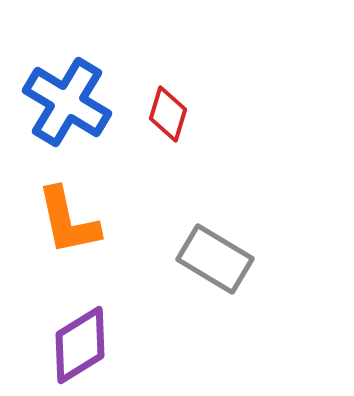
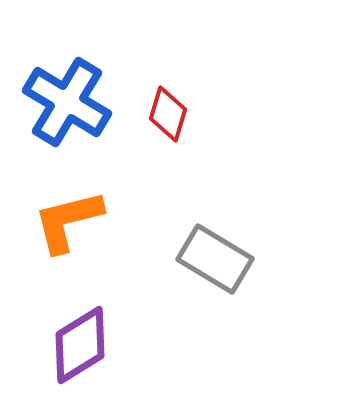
orange L-shape: rotated 88 degrees clockwise
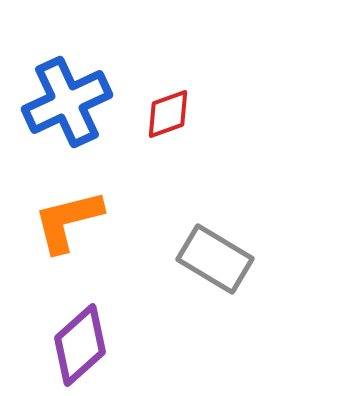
blue cross: rotated 34 degrees clockwise
red diamond: rotated 54 degrees clockwise
purple diamond: rotated 10 degrees counterclockwise
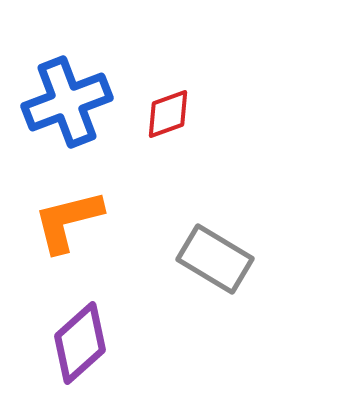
blue cross: rotated 4 degrees clockwise
purple diamond: moved 2 px up
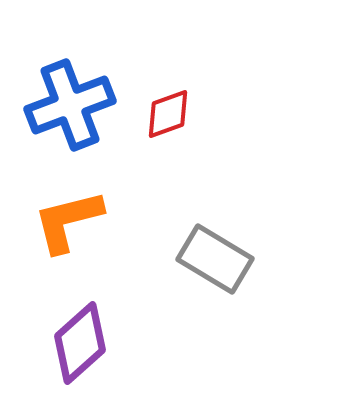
blue cross: moved 3 px right, 3 px down
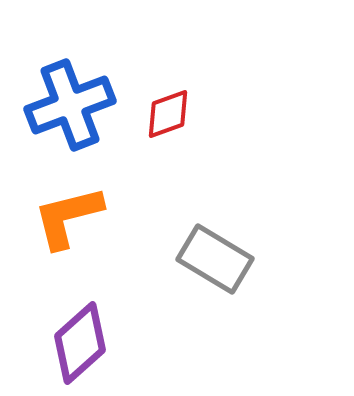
orange L-shape: moved 4 px up
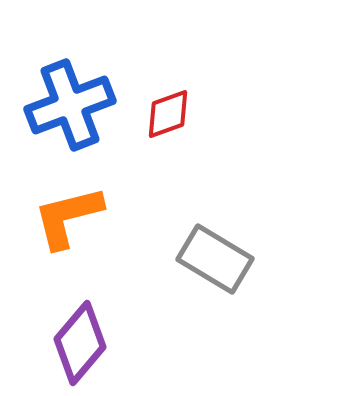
purple diamond: rotated 8 degrees counterclockwise
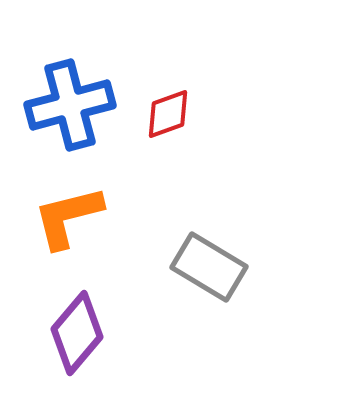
blue cross: rotated 6 degrees clockwise
gray rectangle: moved 6 px left, 8 px down
purple diamond: moved 3 px left, 10 px up
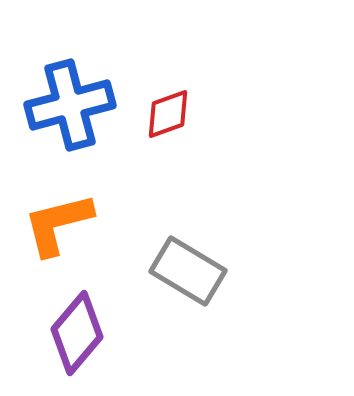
orange L-shape: moved 10 px left, 7 px down
gray rectangle: moved 21 px left, 4 px down
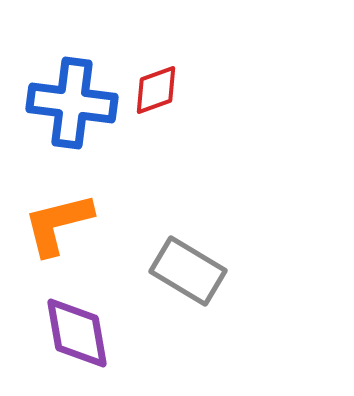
blue cross: moved 2 px right, 2 px up; rotated 22 degrees clockwise
red diamond: moved 12 px left, 24 px up
purple diamond: rotated 50 degrees counterclockwise
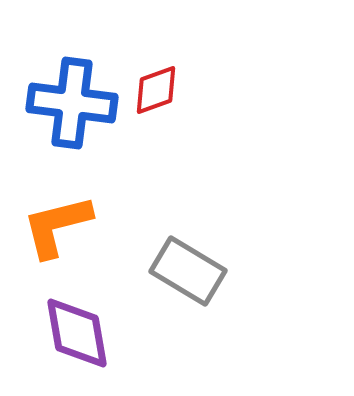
orange L-shape: moved 1 px left, 2 px down
